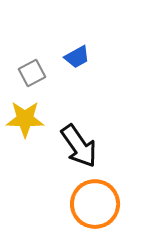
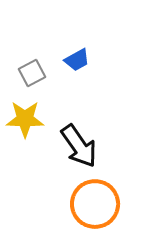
blue trapezoid: moved 3 px down
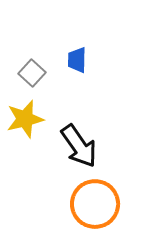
blue trapezoid: rotated 120 degrees clockwise
gray square: rotated 20 degrees counterclockwise
yellow star: rotated 15 degrees counterclockwise
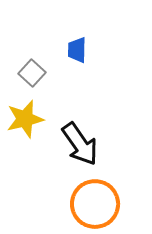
blue trapezoid: moved 10 px up
black arrow: moved 1 px right, 2 px up
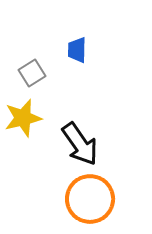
gray square: rotated 16 degrees clockwise
yellow star: moved 2 px left, 1 px up
orange circle: moved 5 px left, 5 px up
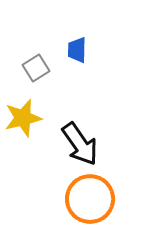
gray square: moved 4 px right, 5 px up
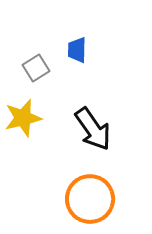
black arrow: moved 13 px right, 15 px up
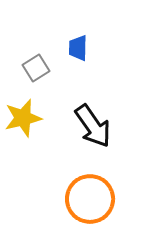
blue trapezoid: moved 1 px right, 2 px up
black arrow: moved 3 px up
